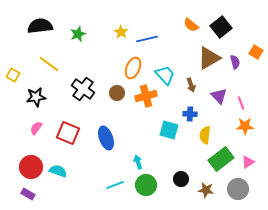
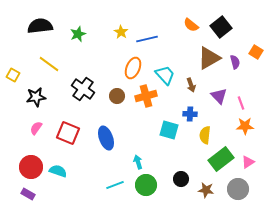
brown circle: moved 3 px down
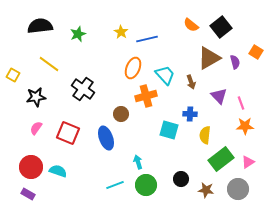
brown arrow: moved 3 px up
brown circle: moved 4 px right, 18 px down
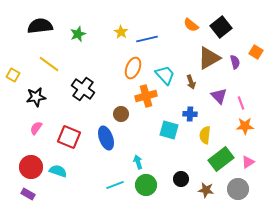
red square: moved 1 px right, 4 px down
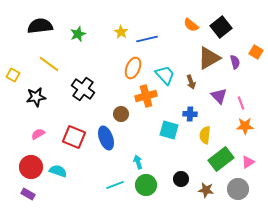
pink semicircle: moved 2 px right, 6 px down; rotated 24 degrees clockwise
red square: moved 5 px right
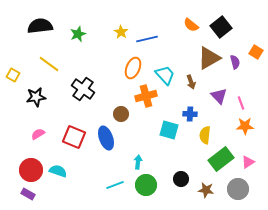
cyan arrow: rotated 24 degrees clockwise
red circle: moved 3 px down
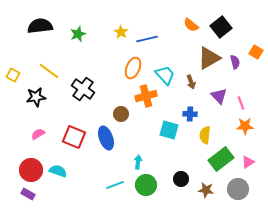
yellow line: moved 7 px down
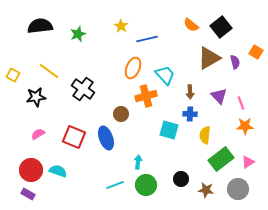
yellow star: moved 6 px up
brown arrow: moved 1 px left, 10 px down; rotated 16 degrees clockwise
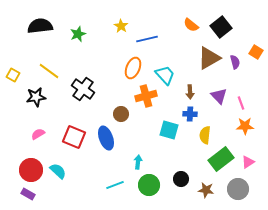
cyan semicircle: rotated 24 degrees clockwise
green circle: moved 3 px right
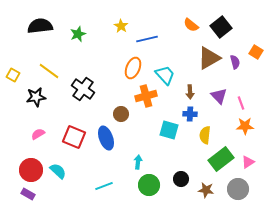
cyan line: moved 11 px left, 1 px down
